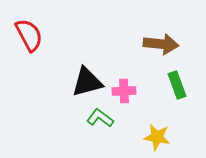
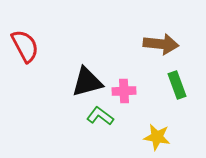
red semicircle: moved 4 px left, 11 px down
green L-shape: moved 2 px up
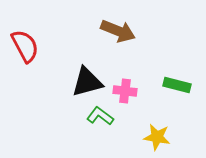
brown arrow: moved 43 px left, 13 px up; rotated 16 degrees clockwise
green rectangle: rotated 56 degrees counterclockwise
pink cross: moved 1 px right; rotated 10 degrees clockwise
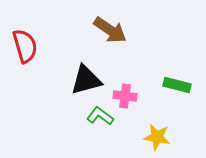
brown arrow: moved 8 px left, 1 px up; rotated 12 degrees clockwise
red semicircle: rotated 12 degrees clockwise
black triangle: moved 1 px left, 2 px up
pink cross: moved 5 px down
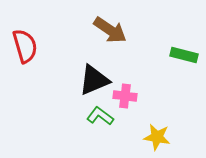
black triangle: moved 8 px right; rotated 8 degrees counterclockwise
green rectangle: moved 7 px right, 30 px up
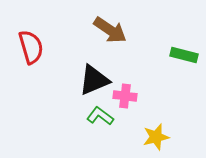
red semicircle: moved 6 px right, 1 px down
yellow star: moved 1 px left; rotated 24 degrees counterclockwise
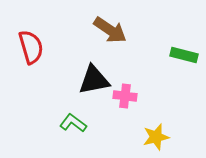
black triangle: rotated 12 degrees clockwise
green L-shape: moved 27 px left, 7 px down
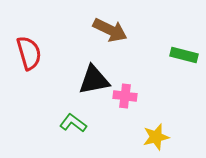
brown arrow: rotated 8 degrees counterclockwise
red semicircle: moved 2 px left, 6 px down
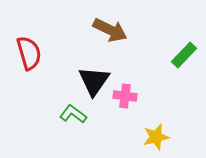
green rectangle: rotated 60 degrees counterclockwise
black triangle: moved 1 px down; rotated 44 degrees counterclockwise
green L-shape: moved 9 px up
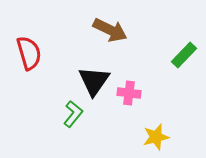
pink cross: moved 4 px right, 3 px up
green L-shape: rotated 92 degrees clockwise
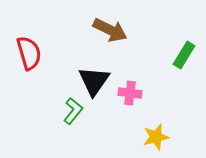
green rectangle: rotated 12 degrees counterclockwise
pink cross: moved 1 px right
green L-shape: moved 3 px up
